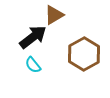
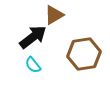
brown hexagon: rotated 20 degrees clockwise
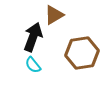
black arrow: rotated 32 degrees counterclockwise
brown hexagon: moved 2 px left, 1 px up
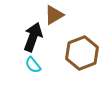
brown hexagon: rotated 12 degrees counterclockwise
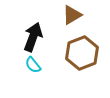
brown triangle: moved 18 px right
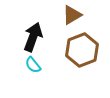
brown hexagon: moved 3 px up
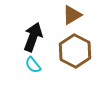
brown hexagon: moved 7 px left, 1 px down; rotated 12 degrees counterclockwise
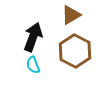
brown triangle: moved 1 px left
cyan semicircle: rotated 18 degrees clockwise
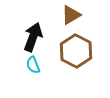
brown hexagon: moved 1 px right
